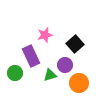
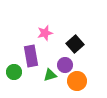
pink star: moved 2 px up
purple rectangle: rotated 15 degrees clockwise
green circle: moved 1 px left, 1 px up
orange circle: moved 2 px left, 2 px up
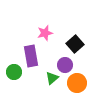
green triangle: moved 2 px right, 3 px down; rotated 24 degrees counterclockwise
orange circle: moved 2 px down
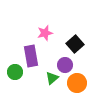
green circle: moved 1 px right
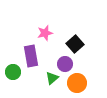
purple circle: moved 1 px up
green circle: moved 2 px left
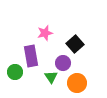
purple circle: moved 2 px left, 1 px up
green circle: moved 2 px right
green triangle: moved 1 px left, 1 px up; rotated 24 degrees counterclockwise
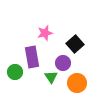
purple rectangle: moved 1 px right, 1 px down
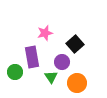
purple circle: moved 1 px left, 1 px up
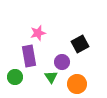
pink star: moved 7 px left
black square: moved 5 px right; rotated 12 degrees clockwise
purple rectangle: moved 3 px left, 1 px up
green circle: moved 5 px down
orange circle: moved 1 px down
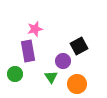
pink star: moved 3 px left, 4 px up
black square: moved 1 px left, 2 px down
purple rectangle: moved 1 px left, 5 px up
purple circle: moved 1 px right, 1 px up
green circle: moved 3 px up
